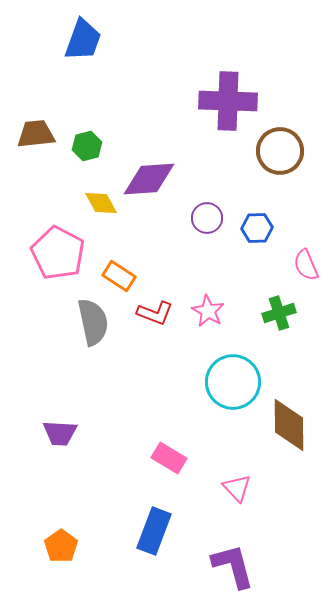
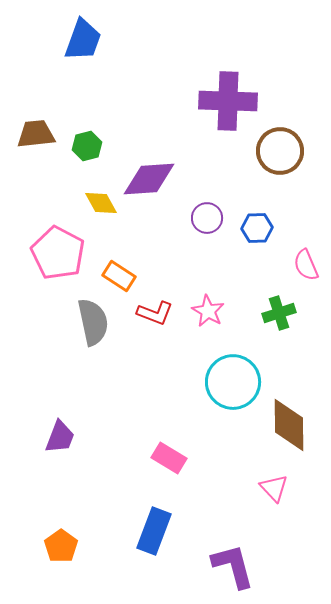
purple trapezoid: moved 4 px down; rotated 72 degrees counterclockwise
pink triangle: moved 37 px right
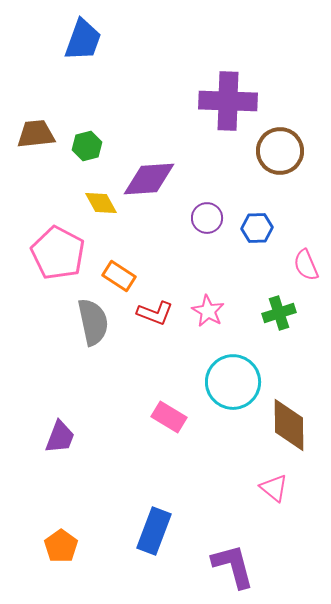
pink rectangle: moved 41 px up
pink triangle: rotated 8 degrees counterclockwise
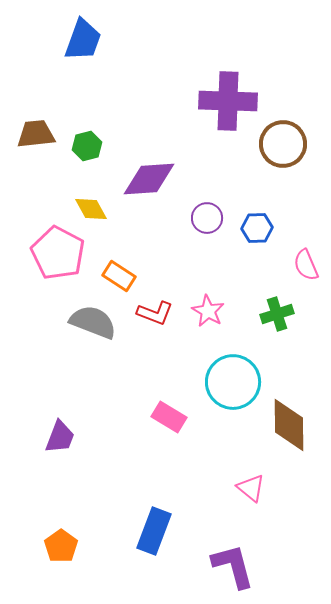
brown circle: moved 3 px right, 7 px up
yellow diamond: moved 10 px left, 6 px down
green cross: moved 2 px left, 1 px down
gray semicircle: rotated 57 degrees counterclockwise
pink triangle: moved 23 px left
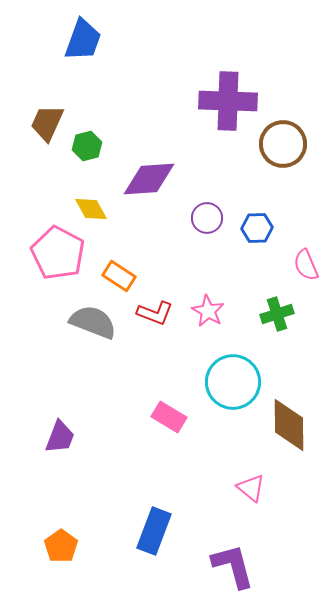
brown trapezoid: moved 11 px right, 11 px up; rotated 60 degrees counterclockwise
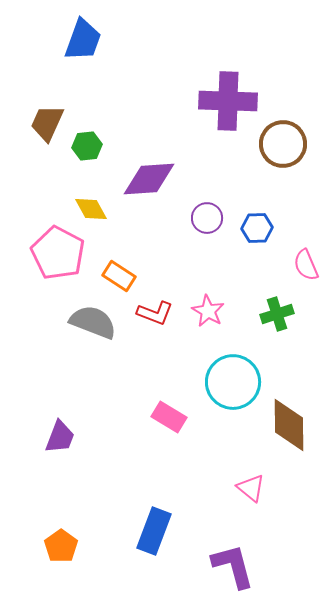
green hexagon: rotated 8 degrees clockwise
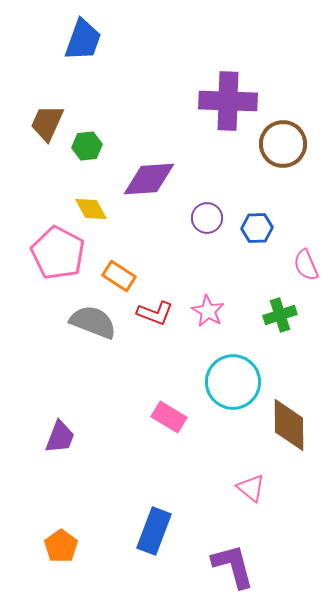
green cross: moved 3 px right, 1 px down
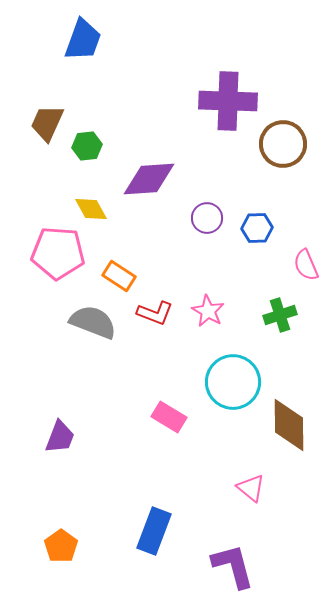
pink pentagon: rotated 24 degrees counterclockwise
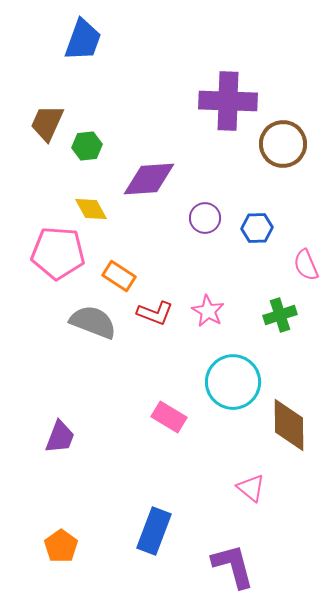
purple circle: moved 2 px left
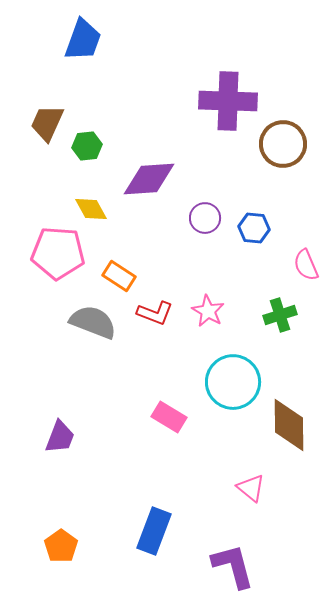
blue hexagon: moved 3 px left; rotated 8 degrees clockwise
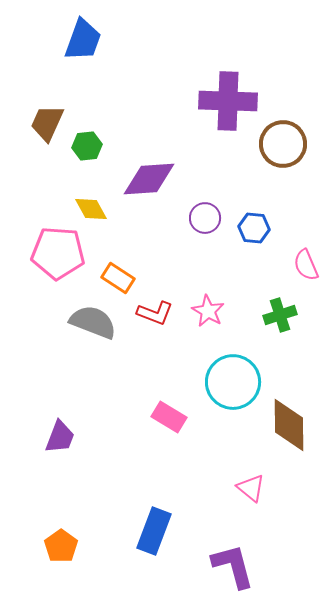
orange rectangle: moved 1 px left, 2 px down
